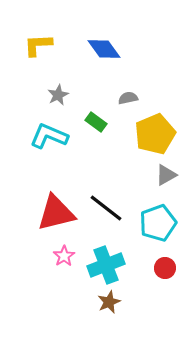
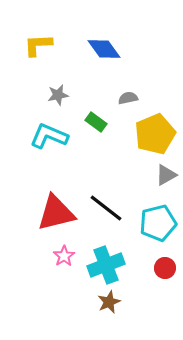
gray star: rotated 15 degrees clockwise
cyan pentagon: rotated 6 degrees clockwise
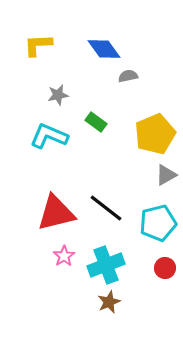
gray semicircle: moved 22 px up
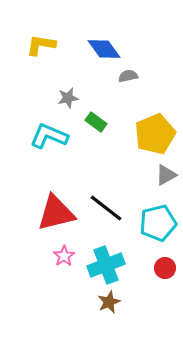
yellow L-shape: moved 3 px right; rotated 12 degrees clockwise
gray star: moved 10 px right, 3 px down
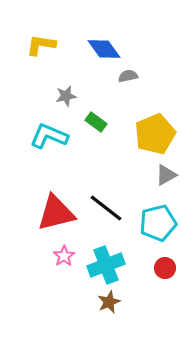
gray star: moved 2 px left, 2 px up
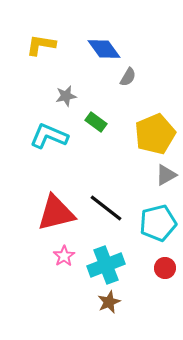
gray semicircle: moved 1 px down; rotated 132 degrees clockwise
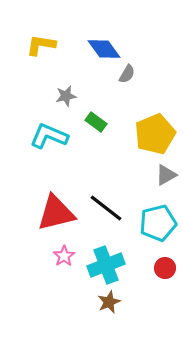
gray semicircle: moved 1 px left, 3 px up
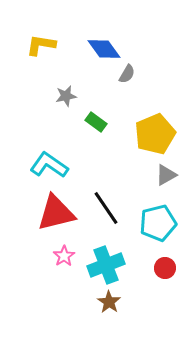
cyan L-shape: moved 29 px down; rotated 12 degrees clockwise
black line: rotated 18 degrees clockwise
brown star: rotated 15 degrees counterclockwise
